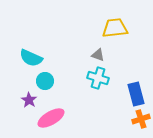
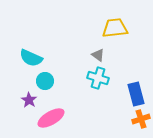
gray triangle: rotated 16 degrees clockwise
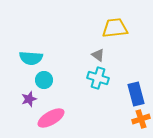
cyan semicircle: rotated 20 degrees counterclockwise
cyan circle: moved 1 px left, 1 px up
purple star: moved 1 px up; rotated 21 degrees clockwise
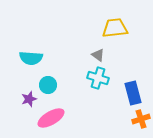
cyan circle: moved 4 px right, 5 px down
blue rectangle: moved 3 px left, 1 px up
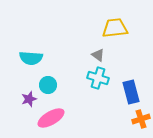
blue rectangle: moved 2 px left, 1 px up
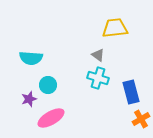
orange cross: rotated 12 degrees counterclockwise
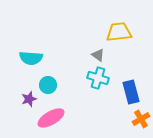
yellow trapezoid: moved 4 px right, 4 px down
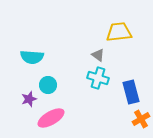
cyan semicircle: moved 1 px right, 1 px up
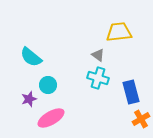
cyan semicircle: moved 1 px left; rotated 35 degrees clockwise
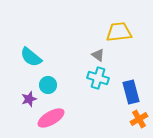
orange cross: moved 2 px left
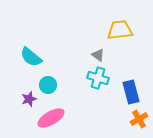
yellow trapezoid: moved 1 px right, 2 px up
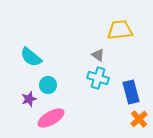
orange cross: rotated 12 degrees counterclockwise
